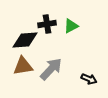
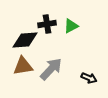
black arrow: moved 1 px up
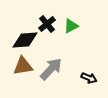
black cross: rotated 30 degrees counterclockwise
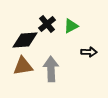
gray arrow: rotated 45 degrees counterclockwise
black arrow: moved 26 px up; rotated 21 degrees counterclockwise
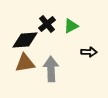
brown triangle: moved 2 px right, 3 px up
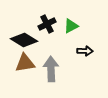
black cross: rotated 12 degrees clockwise
black diamond: moved 1 px left; rotated 36 degrees clockwise
black arrow: moved 4 px left, 1 px up
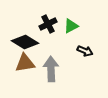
black cross: moved 1 px right
black diamond: moved 1 px right, 2 px down
black arrow: rotated 21 degrees clockwise
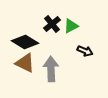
black cross: moved 4 px right; rotated 12 degrees counterclockwise
brown triangle: rotated 35 degrees clockwise
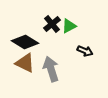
green triangle: moved 2 px left
gray arrow: rotated 15 degrees counterclockwise
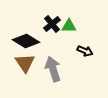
green triangle: rotated 28 degrees clockwise
black diamond: moved 1 px right, 1 px up
brown triangle: rotated 30 degrees clockwise
gray arrow: moved 2 px right
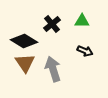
green triangle: moved 13 px right, 5 px up
black diamond: moved 2 px left
